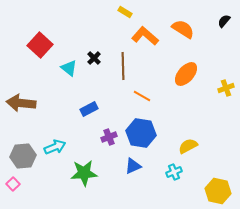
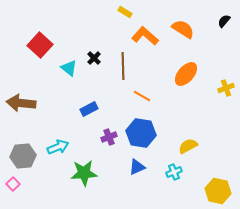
cyan arrow: moved 3 px right
blue triangle: moved 4 px right, 1 px down
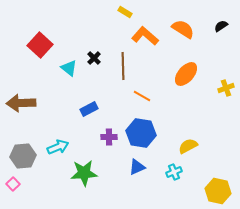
black semicircle: moved 3 px left, 5 px down; rotated 16 degrees clockwise
brown arrow: rotated 8 degrees counterclockwise
purple cross: rotated 21 degrees clockwise
